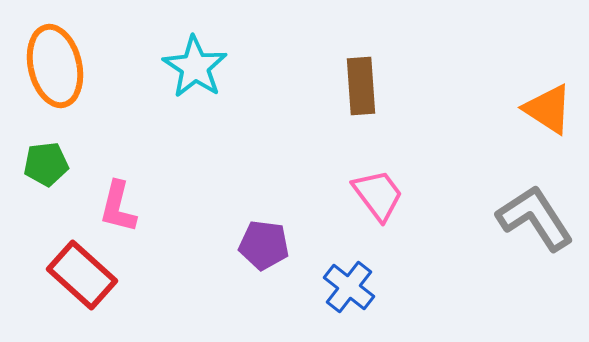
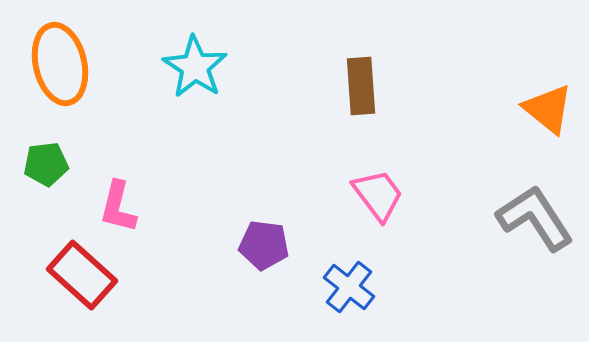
orange ellipse: moved 5 px right, 2 px up
orange triangle: rotated 6 degrees clockwise
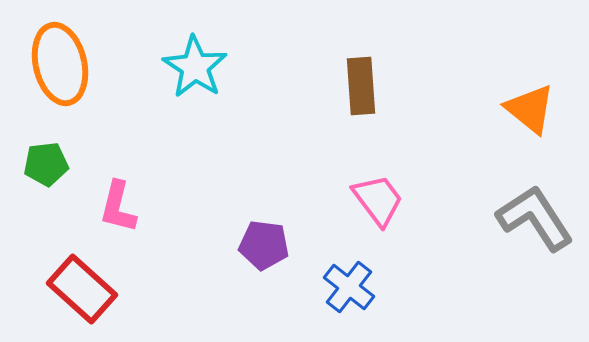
orange triangle: moved 18 px left
pink trapezoid: moved 5 px down
red rectangle: moved 14 px down
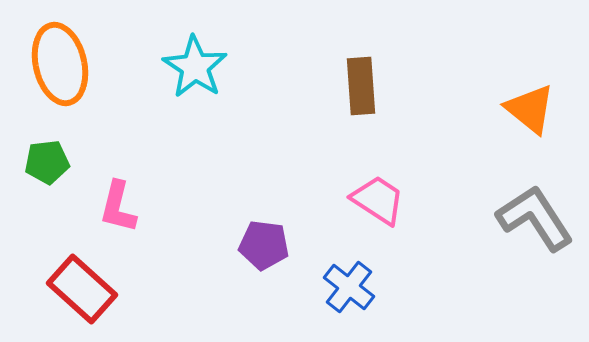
green pentagon: moved 1 px right, 2 px up
pink trapezoid: rotated 20 degrees counterclockwise
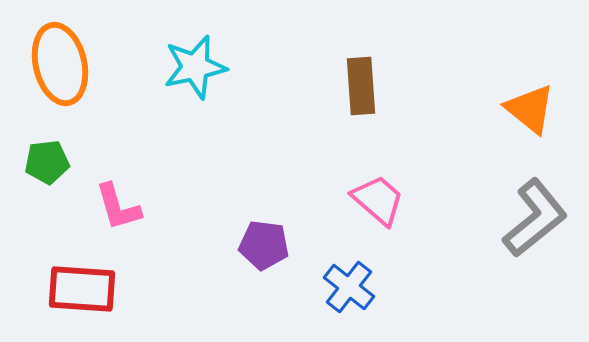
cyan star: rotated 26 degrees clockwise
pink trapezoid: rotated 8 degrees clockwise
pink L-shape: rotated 30 degrees counterclockwise
gray L-shape: rotated 84 degrees clockwise
red rectangle: rotated 38 degrees counterclockwise
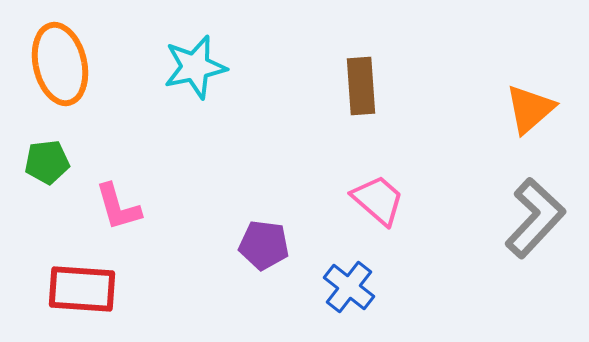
orange triangle: rotated 40 degrees clockwise
gray L-shape: rotated 8 degrees counterclockwise
